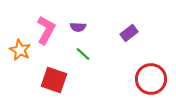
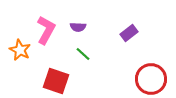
red square: moved 2 px right, 1 px down
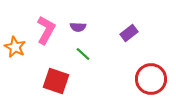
orange star: moved 5 px left, 3 px up
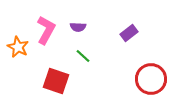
orange star: moved 3 px right
green line: moved 2 px down
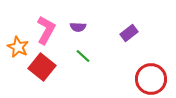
red square: moved 14 px left, 14 px up; rotated 20 degrees clockwise
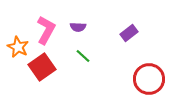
red square: rotated 16 degrees clockwise
red circle: moved 2 px left
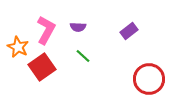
purple rectangle: moved 2 px up
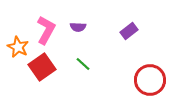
green line: moved 8 px down
red circle: moved 1 px right, 1 px down
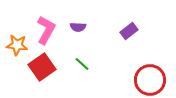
orange star: moved 1 px left, 2 px up; rotated 20 degrees counterclockwise
green line: moved 1 px left
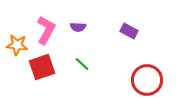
purple rectangle: rotated 66 degrees clockwise
red square: rotated 16 degrees clockwise
red circle: moved 3 px left
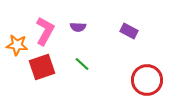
pink L-shape: moved 1 px left, 1 px down
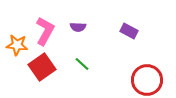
red square: rotated 16 degrees counterclockwise
